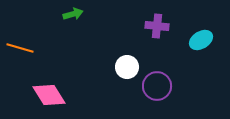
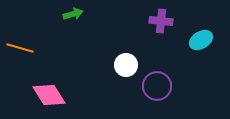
purple cross: moved 4 px right, 5 px up
white circle: moved 1 px left, 2 px up
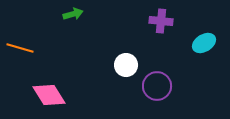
cyan ellipse: moved 3 px right, 3 px down
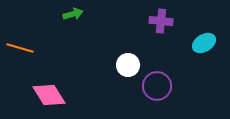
white circle: moved 2 px right
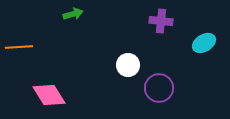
orange line: moved 1 px left, 1 px up; rotated 20 degrees counterclockwise
purple circle: moved 2 px right, 2 px down
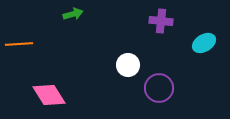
orange line: moved 3 px up
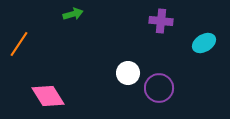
orange line: rotated 52 degrees counterclockwise
white circle: moved 8 px down
pink diamond: moved 1 px left, 1 px down
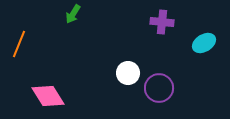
green arrow: rotated 138 degrees clockwise
purple cross: moved 1 px right, 1 px down
orange line: rotated 12 degrees counterclockwise
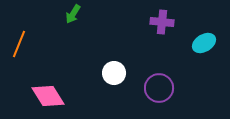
white circle: moved 14 px left
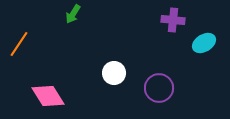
purple cross: moved 11 px right, 2 px up
orange line: rotated 12 degrees clockwise
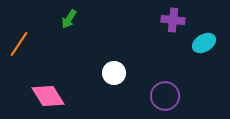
green arrow: moved 4 px left, 5 px down
purple circle: moved 6 px right, 8 px down
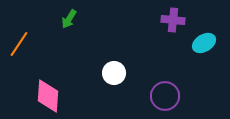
pink diamond: rotated 36 degrees clockwise
